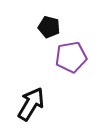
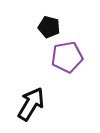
purple pentagon: moved 4 px left
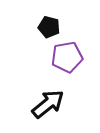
black arrow: moved 17 px right; rotated 20 degrees clockwise
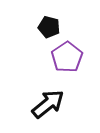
purple pentagon: rotated 24 degrees counterclockwise
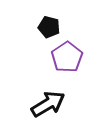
black arrow: rotated 8 degrees clockwise
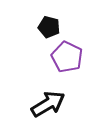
purple pentagon: rotated 12 degrees counterclockwise
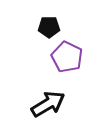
black pentagon: rotated 15 degrees counterclockwise
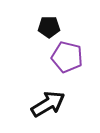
purple pentagon: rotated 12 degrees counterclockwise
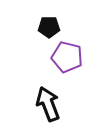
black arrow: rotated 80 degrees counterclockwise
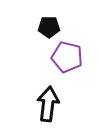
black arrow: rotated 28 degrees clockwise
